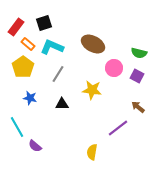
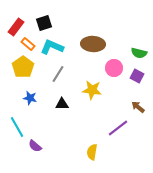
brown ellipse: rotated 25 degrees counterclockwise
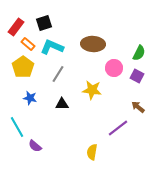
green semicircle: rotated 77 degrees counterclockwise
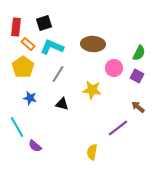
red rectangle: rotated 30 degrees counterclockwise
black triangle: rotated 16 degrees clockwise
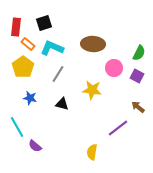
cyan L-shape: moved 1 px down
